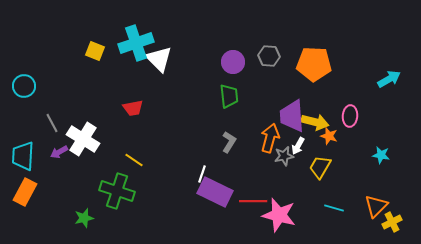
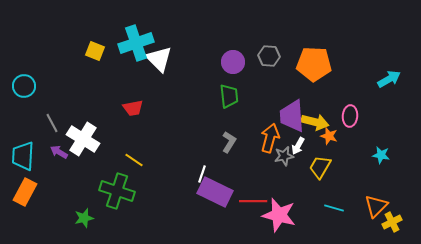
purple arrow: rotated 60 degrees clockwise
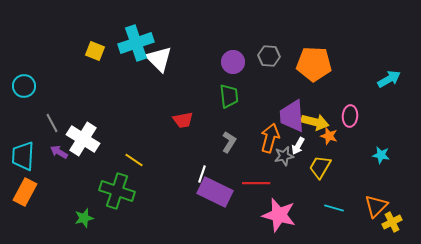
red trapezoid: moved 50 px right, 12 px down
red line: moved 3 px right, 18 px up
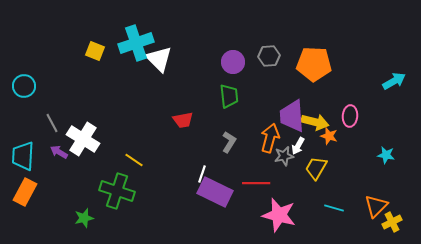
gray hexagon: rotated 10 degrees counterclockwise
cyan arrow: moved 5 px right, 2 px down
cyan star: moved 5 px right
yellow trapezoid: moved 4 px left, 1 px down
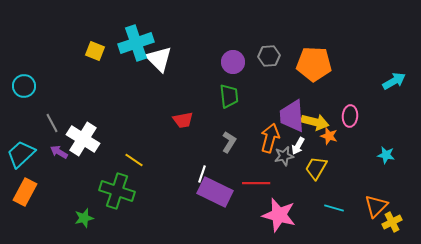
cyan trapezoid: moved 2 px left, 2 px up; rotated 44 degrees clockwise
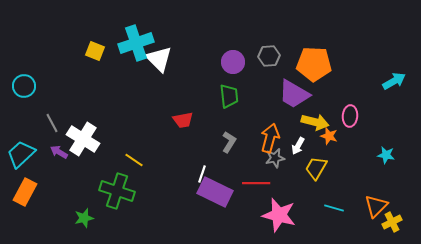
purple trapezoid: moved 2 px right, 22 px up; rotated 56 degrees counterclockwise
gray star: moved 9 px left, 2 px down
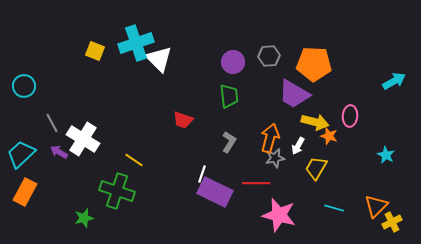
red trapezoid: rotated 30 degrees clockwise
cyan star: rotated 18 degrees clockwise
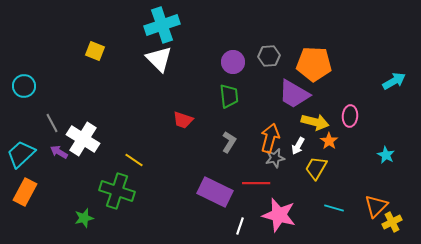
cyan cross: moved 26 px right, 18 px up
orange star: moved 5 px down; rotated 18 degrees clockwise
white line: moved 38 px right, 52 px down
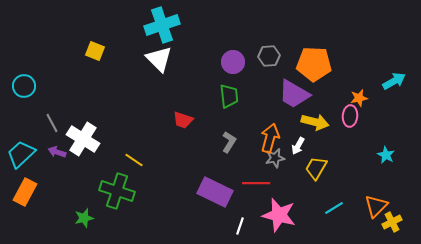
orange star: moved 30 px right, 43 px up; rotated 24 degrees clockwise
purple arrow: moved 2 px left; rotated 12 degrees counterclockwise
cyan line: rotated 48 degrees counterclockwise
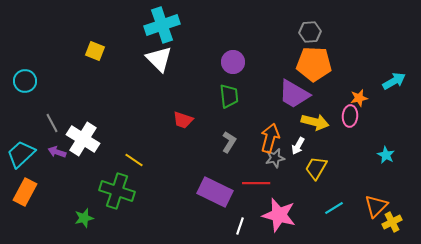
gray hexagon: moved 41 px right, 24 px up
cyan circle: moved 1 px right, 5 px up
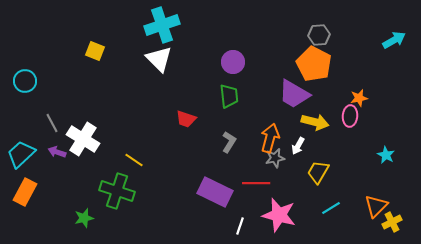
gray hexagon: moved 9 px right, 3 px down
orange pentagon: rotated 24 degrees clockwise
cyan arrow: moved 41 px up
red trapezoid: moved 3 px right, 1 px up
yellow trapezoid: moved 2 px right, 4 px down
cyan line: moved 3 px left
